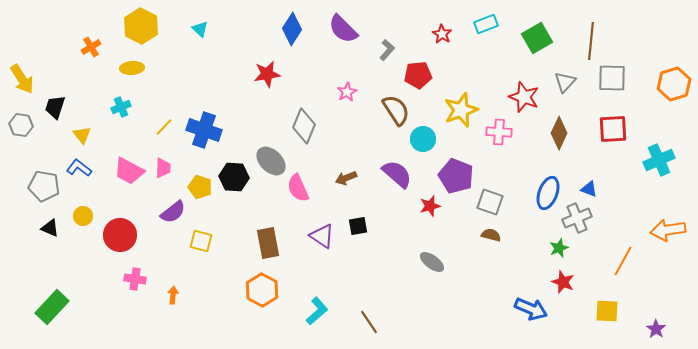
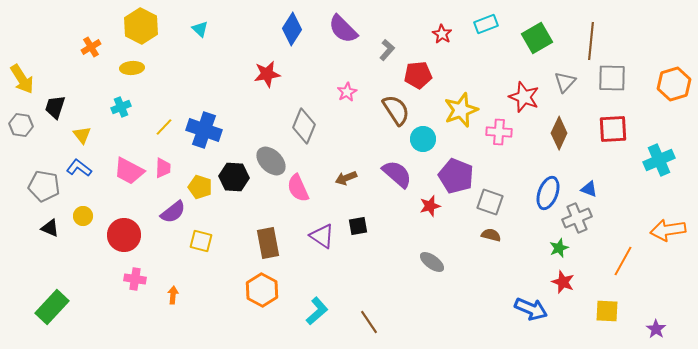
red circle at (120, 235): moved 4 px right
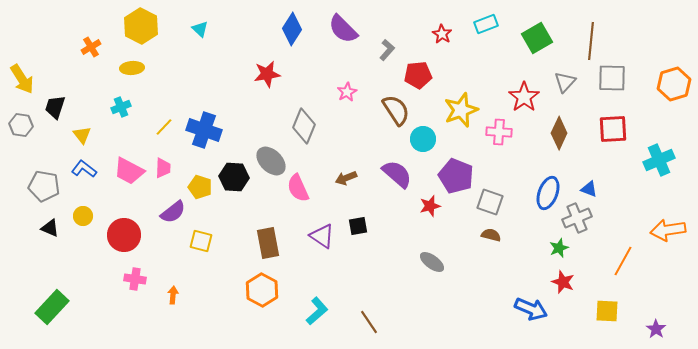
red star at (524, 97): rotated 16 degrees clockwise
blue L-shape at (79, 168): moved 5 px right, 1 px down
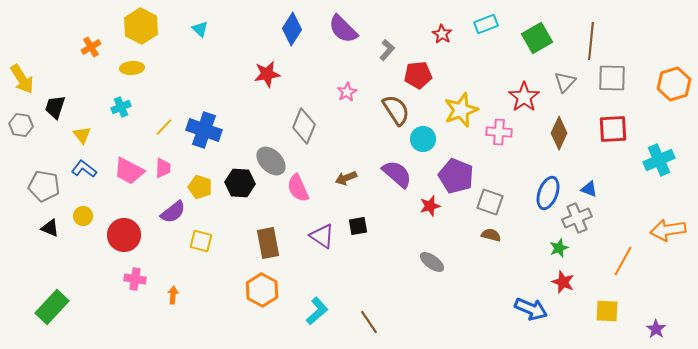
black hexagon at (234, 177): moved 6 px right, 6 px down
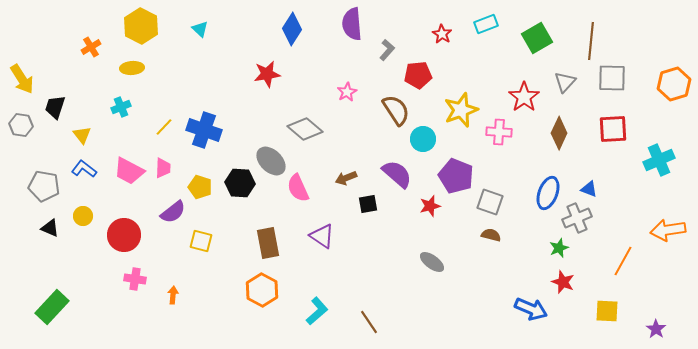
purple semicircle at (343, 29): moved 9 px right, 5 px up; rotated 40 degrees clockwise
gray diamond at (304, 126): moved 1 px right, 3 px down; rotated 72 degrees counterclockwise
black square at (358, 226): moved 10 px right, 22 px up
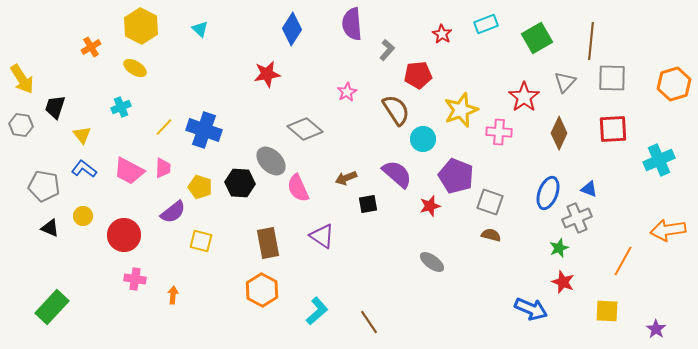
yellow ellipse at (132, 68): moved 3 px right; rotated 35 degrees clockwise
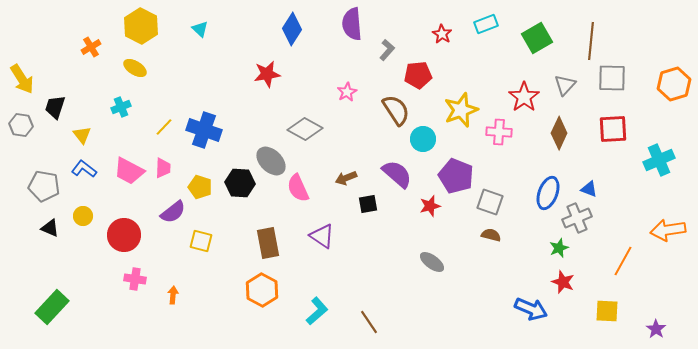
gray triangle at (565, 82): moved 3 px down
gray diamond at (305, 129): rotated 12 degrees counterclockwise
